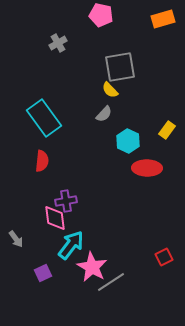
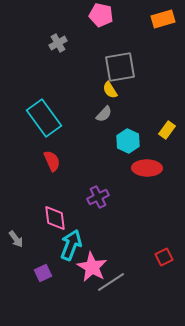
yellow semicircle: rotated 12 degrees clockwise
red semicircle: moved 10 px right; rotated 30 degrees counterclockwise
purple cross: moved 32 px right, 4 px up; rotated 15 degrees counterclockwise
cyan arrow: rotated 16 degrees counterclockwise
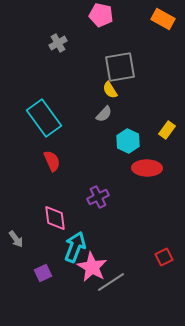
orange rectangle: rotated 45 degrees clockwise
cyan arrow: moved 4 px right, 2 px down
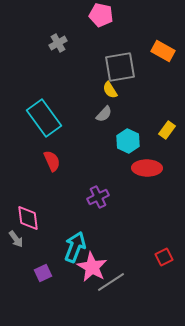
orange rectangle: moved 32 px down
pink diamond: moved 27 px left
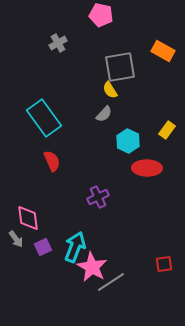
red square: moved 7 px down; rotated 18 degrees clockwise
purple square: moved 26 px up
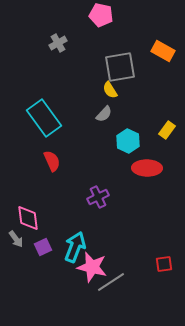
pink star: rotated 16 degrees counterclockwise
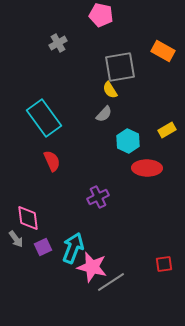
yellow rectangle: rotated 24 degrees clockwise
cyan arrow: moved 2 px left, 1 px down
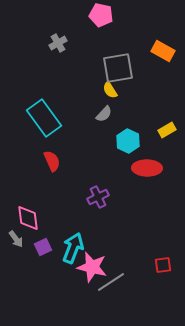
gray square: moved 2 px left, 1 px down
red square: moved 1 px left, 1 px down
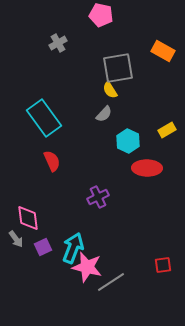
pink star: moved 5 px left
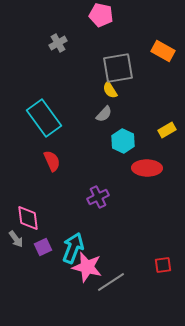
cyan hexagon: moved 5 px left
